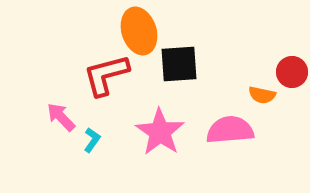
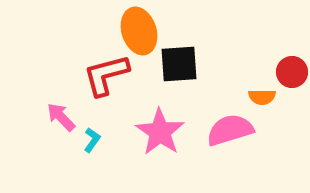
orange semicircle: moved 2 px down; rotated 12 degrees counterclockwise
pink semicircle: rotated 12 degrees counterclockwise
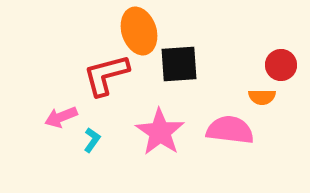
red circle: moved 11 px left, 7 px up
pink arrow: rotated 68 degrees counterclockwise
pink semicircle: rotated 24 degrees clockwise
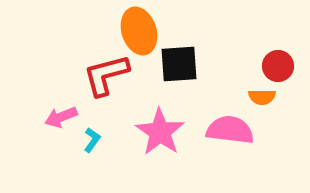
red circle: moved 3 px left, 1 px down
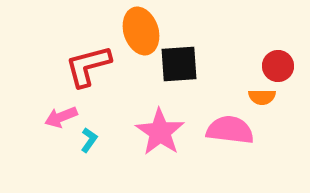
orange ellipse: moved 2 px right
red L-shape: moved 18 px left, 9 px up
cyan L-shape: moved 3 px left
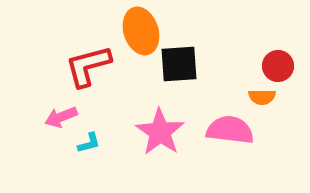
cyan L-shape: moved 3 px down; rotated 40 degrees clockwise
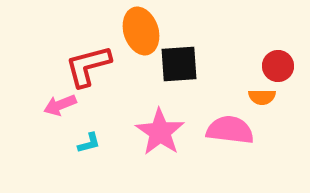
pink arrow: moved 1 px left, 12 px up
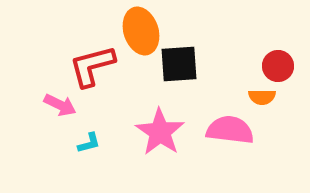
red L-shape: moved 4 px right
pink arrow: rotated 132 degrees counterclockwise
